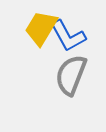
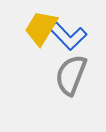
blue L-shape: rotated 15 degrees counterclockwise
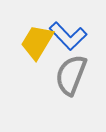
yellow trapezoid: moved 4 px left, 14 px down
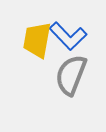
yellow trapezoid: moved 2 px up; rotated 21 degrees counterclockwise
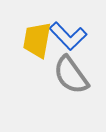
gray semicircle: rotated 57 degrees counterclockwise
